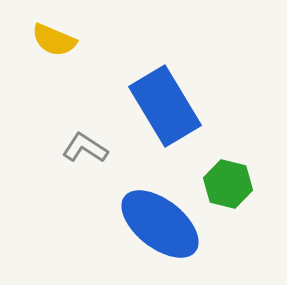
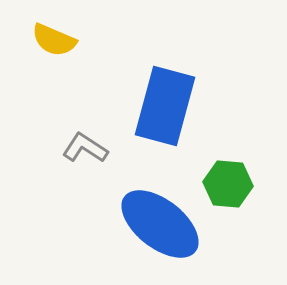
blue rectangle: rotated 46 degrees clockwise
green hexagon: rotated 9 degrees counterclockwise
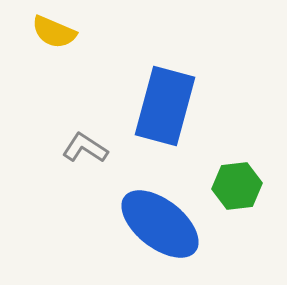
yellow semicircle: moved 8 px up
green hexagon: moved 9 px right, 2 px down; rotated 12 degrees counterclockwise
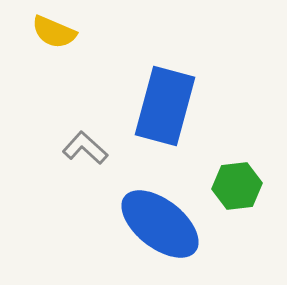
gray L-shape: rotated 9 degrees clockwise
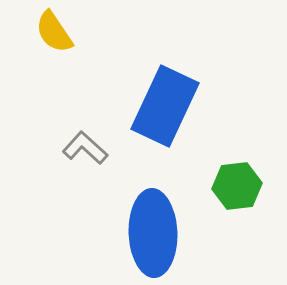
yellow semicircle: rotated 33 degrees clockwise
blue rectangle: rotated 10 degrees clockwise
blue ellipse: moved 7 px left, 9 px down; rotated 50 degrees clockwise
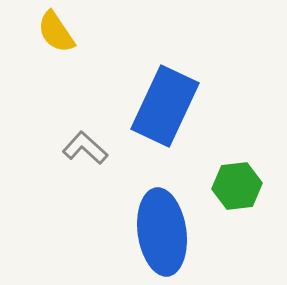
yellow semicircle: moved 2 px right
blue ellipse: moved 9 px right, 1 px up; rotated 6 degrees counterclockwise
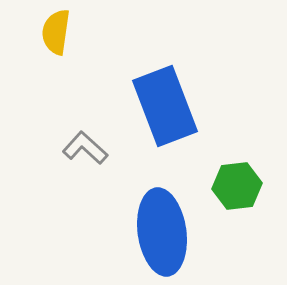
yellow semicircle: rotated 42 degrees clockwise
blue rectangle: rotated 46 degrees counterclockwise
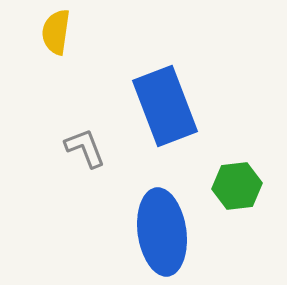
gray L-shape: rotated 27 degrees clockwise
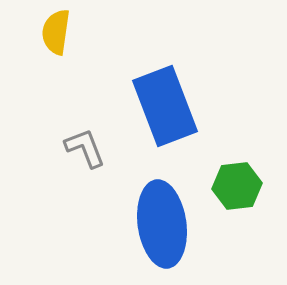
blue ellipse: moved 8 px up
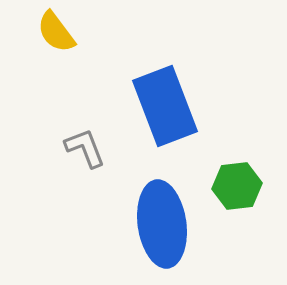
yellow semicircle: rotated 45 degrees counterclockwise
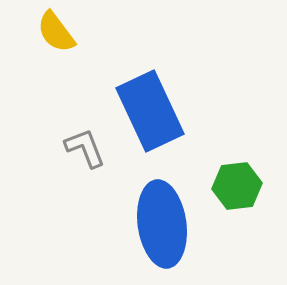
blue rectangle: moved 15 px left, 5 px down; rotated 4 degrees counterclockwise
